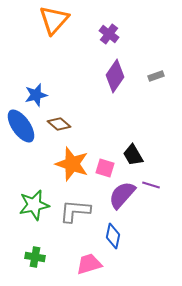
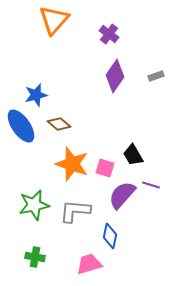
blue diamond: moved 3 px left
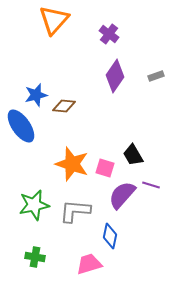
brown diamond: moved 5 px right, 18 px up; rotated 35 degrees counterclockwise
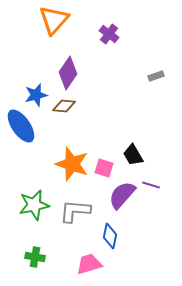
purple diamond: moved 47 px left, 3 px up
pink square: moved 1 px left
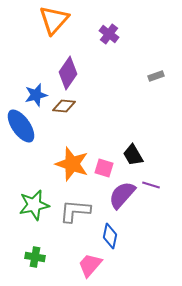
pink trapezoid: moved 1 px right, 1 px down; rotated 32 degrees counterclockwise
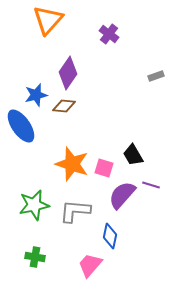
orange triangle: moved 6 px left
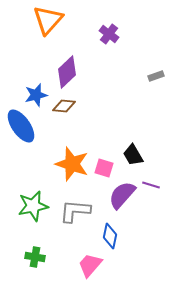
purple diamond: moved 1 px left, 1 px up; rotated 12 degrees clockwise
green star: moved 1 px left, 1 px down
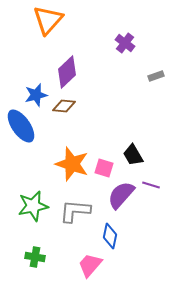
purple cross: moved 16 px right, 9 px down
purple semicircle: moved 1 px left
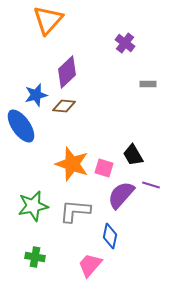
gray rectangle: moved 8 px left, 8 px down; rotated 21 degrees clockwise
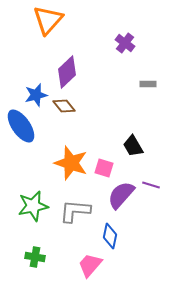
brown diamond: rotated 45 degrees clockwise
black trapezoid: moved 9 px up
orange star: moved 1 px left, 1 px up
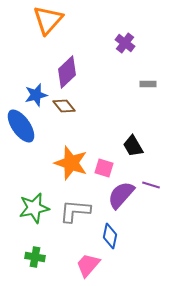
green star: moved 1 px right, 2 px down
pink trapezoid: moved 2 px left
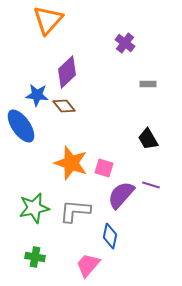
blue star: moved 1 px right; rotated 20 degrees clockwise
black trapezoid: moved 15 px right, 7 px up
